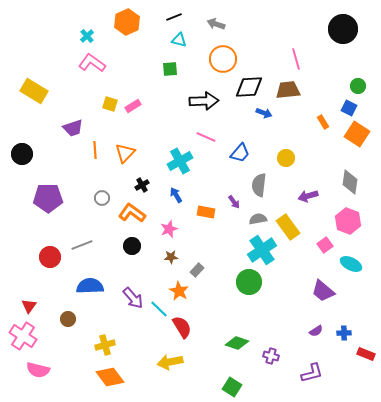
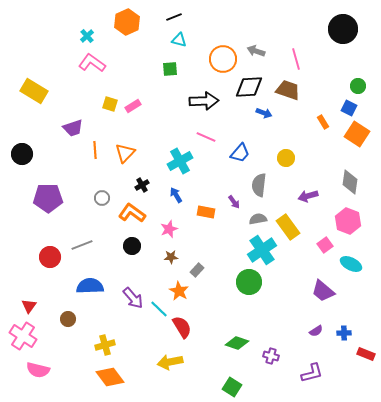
gray arrow at (216, 24): moved 40 px right, 27 px down
brown trapezoid at (288, 90): rotated 25 degrees clockwise
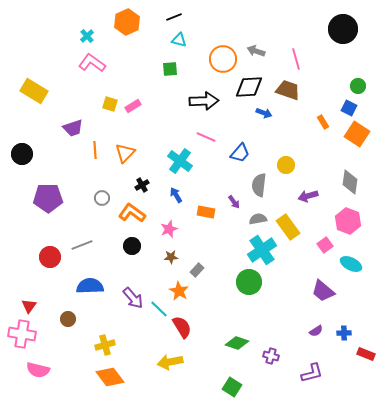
yellow circle at (286, 158): moved 7 px down
cyan cross at (180, 161): rotated 25 degrees counterclockwise
pink cross at (23, 336): moved 1 px left, 2 px up; rotated 24 degrees counterclockwise
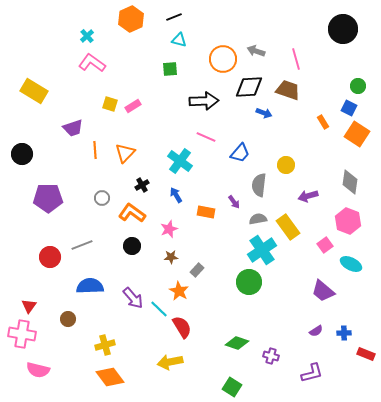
orange hexagon at (127, 22): moved 4 px right, 3 px up
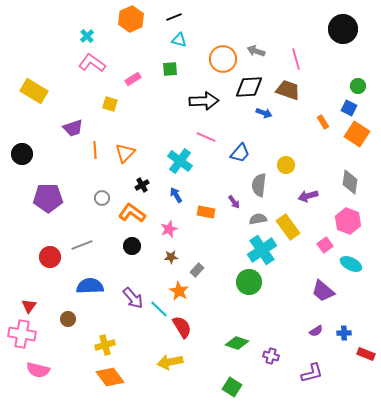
pink rectangle at (133, 106): moved 27 px up
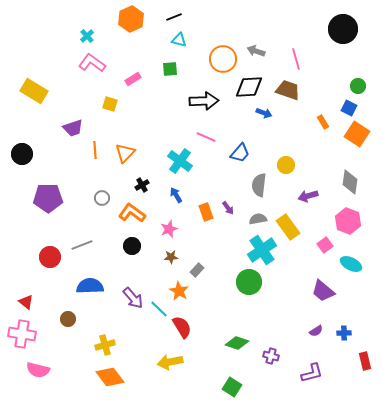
purple arrow at (234, 202): moved 6 px left, 6 px down
orange rectangle at (206, 212): rotated 60 degrees clockwise
red triangle at (29, 306): moved 3 px left, 4 px up; rotated 28 degrees counterclockwise
red rectangle at (366, 354): moved 1 px left, 7 px down; rotated 54 degrees clockwise
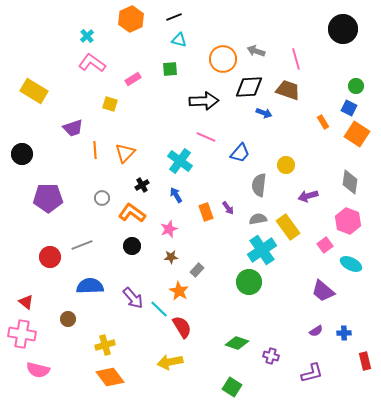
green circle at (358, 86): moved 2 px left
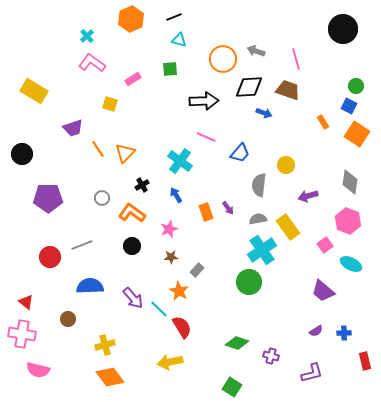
blue square at (349, 108): moved 2 px up
orange line at (95, 150): moved 3 px right, 1 px up; rotated 30 degrees counterclockwise
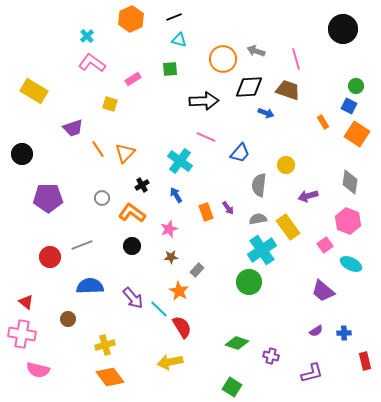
blue arrow at (264, 113): moved 2 px right
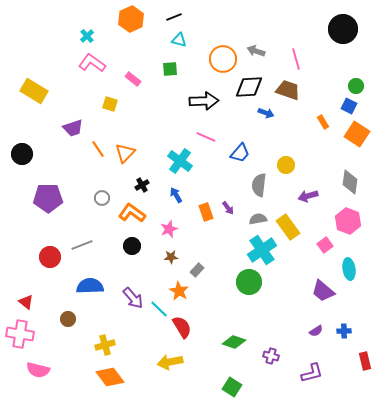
pink rectangle at (133, 79): rotated 70 degrees clockwise
cyan ellipse at (351, 264): moved 2 px left, 5 px down; rotated 55 degrees clockwise
blue cross at (344, 333): moved 2 px up
pink cross at (22, 334): moved 2 px left
green diamond at (237, 343): moved 3 px left, 1 px up
